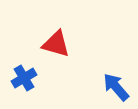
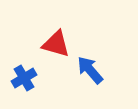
blue arrow: moved 26 px left, 17 px up
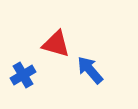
blue cross: moved 1 px left, 3 px up
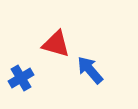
blue cross: moved 2 px left, 3 px down
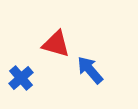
blue cross: rotated 10 degrees counterclockwise
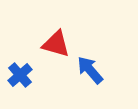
blue cross: moved 1 px left, 3 px up
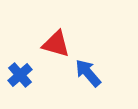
blue arrow: moved 2 px left, 3 px down
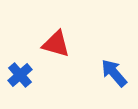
blue arrow: moved 26 px right
